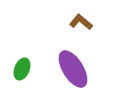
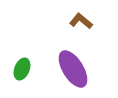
brown L-shape: moved 1 px up
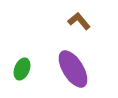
brown L-shape: moved 2 px left; rotated 10 degrees clockwise
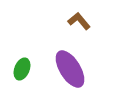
purple ellipse: moved 3 px left
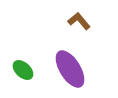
green ellipse: moved 1 px right, 1 px down; rotated 70 degrees counterclockwise
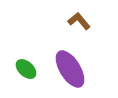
green ellipse: moved 3 px right, 1 px up
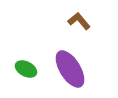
green ellipse: rotated 15 degrees counterclockwise
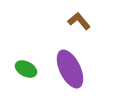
purple ellipse: rotated 6 degrees clockwise
